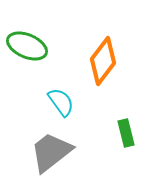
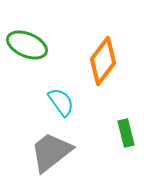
green ellipse: moved 1 px up
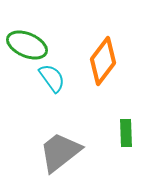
cyan semicircle: moved 9 px left, 24 px up
green rectangle: rotated 12 degrees clockwise
gray trapezoid: moved 9 px right
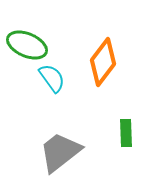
orange diamond: moved 1 px down
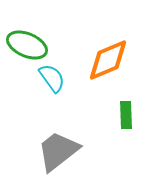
orange diamond: moved 5 px right, 2 px up; rotated 30 degrees clockwise
green rectangle: moved 18 px up
gray trapezoid: moved 2 px left, 1 px up
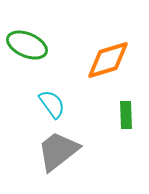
orange diamond: rotated 6 degrees clockwise
cyan semicircle: moved 26 px down
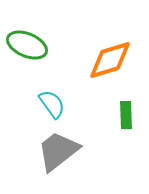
orange diamond: moved 2 px right
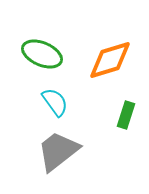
green ellipse: moved 15 px right, 9 px down
cyan semicircle: moved 3 px right, 2 px up
green rectangle: rotated 20 degrees clockwise
